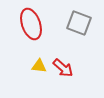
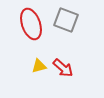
gray square: moved 13 px left, 3 px up
yellow triangle: rotated 21 degrees counterclockwise
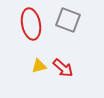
gray square: moved 2 px right
red ellipse: rotated 8 degrees clockwise
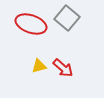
gray square: moved 1 px left, 2 px up; rotated 20 degrees clockwise
red ellipse: rotated 60 degrees counterclockwise
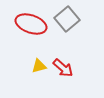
gray square: moved 1 px down; rotated 10 degrees clockwise
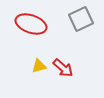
gray square: moved 14 px right; rotated 15 degrees clockwise
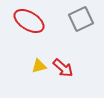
red ellipse: moved 2 px left, 3 px up; rotated 12 degrees clockwise
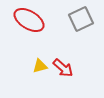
red ellipse: moved 1 px up
yellow triangle: moved 1 px right
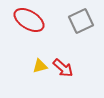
gray square: moved 2 px down
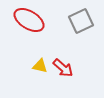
yellow triangle: rotated 28 degrees clockwise
